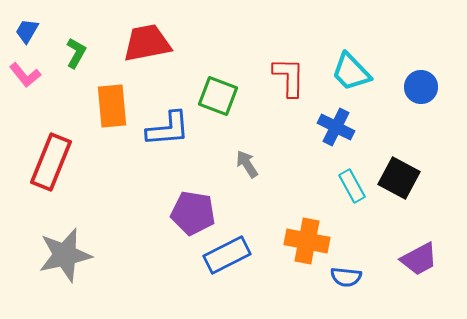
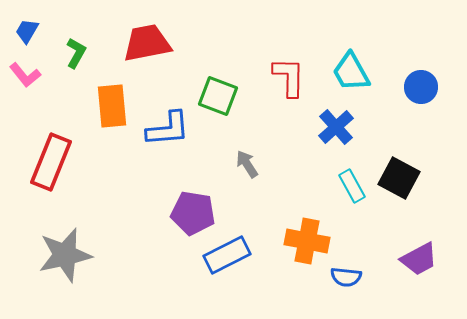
cyan trapezoid: rotated 15 degrees clockwise
blue cross: rotated 21 degrees clockwise
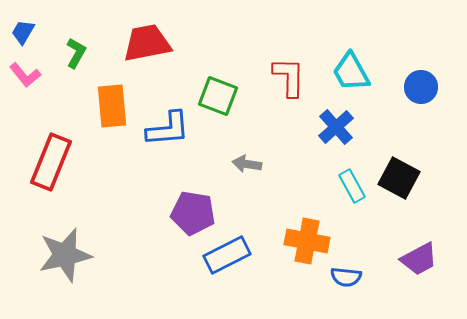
blue trapezoid: moved 4 px left, 1 px down
gray arrow: rotated 48 degrees counterclockwise
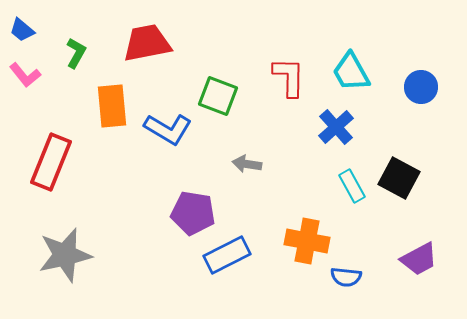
blue trapezoid: moved 1 px left, 2 px up; rotated 80 degrees counterclockwise
blue L-shape: rotated 36 degrees clockwise
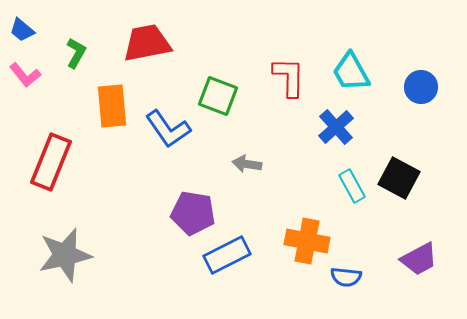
blue L-shape: rotated 24 degrees clockwise
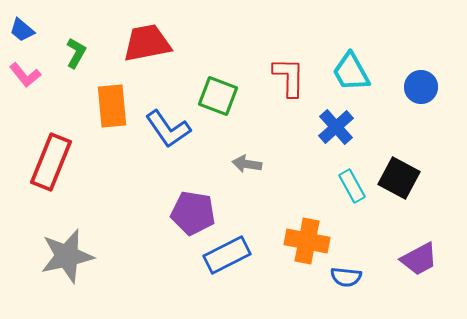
gray star: moved 2 px right, 1 px down
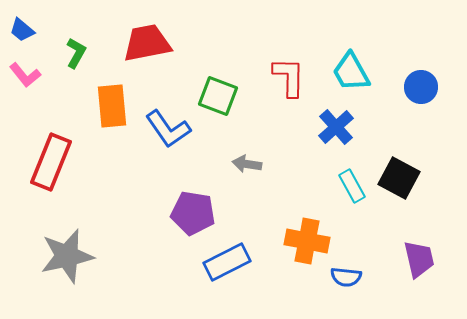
blue rectangle: moved 7 px down
purple trapezoid: rotated 75 degrees counterclockwise
